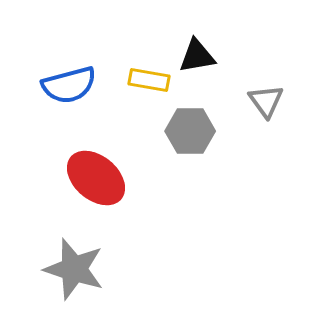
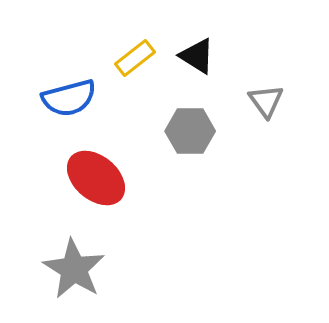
black triangle: rotated 42 degrees clockwise
yellow rectangle: moved 14 px left, 22 px up; rotated 48 degrees counterclockwise
blue semicircle: moved 13 px down
gray star: rotated 14 degrees clockwise
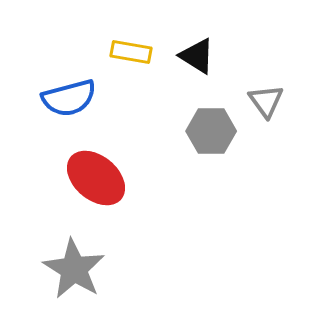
yellow rectangle: moved 4 px left, 6 px up; rotated 48 degrees clockwise
gray hexagon: moved 21 px right
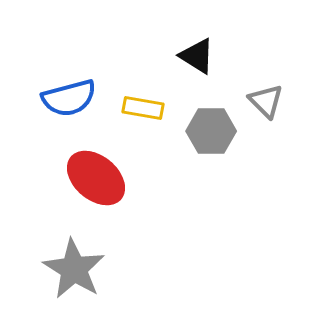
yellow rectangle: moved 12 px right, 56 px down
gray triangle: rotated 9 degrees counterclockwise
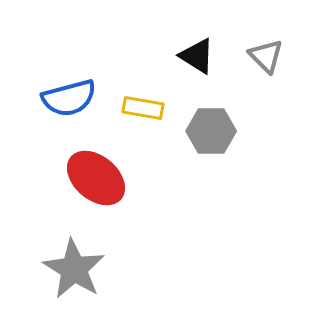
gray triangle: moved 45 px up
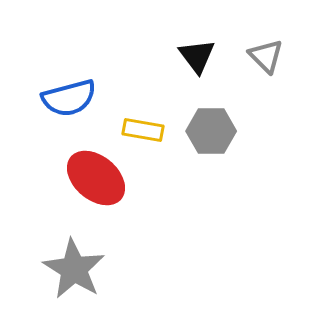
black triangle: rotated 21 degrees clockwise
yellow rectangle: moved 22 px down
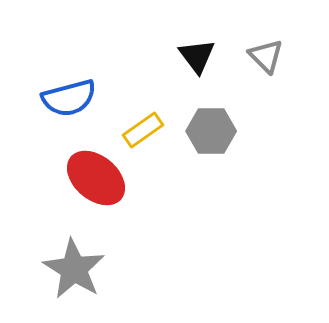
yellow rectangle: rotated 45 degrees counterclockwise
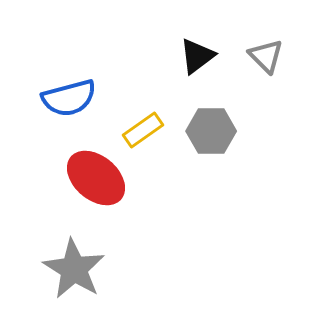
black triangle: rotated 30 degrees clockwise
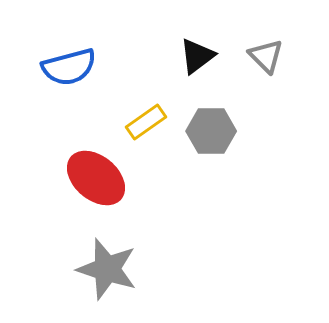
blue semicircle: moved 31 px up
yellow rectangle: moved 3 px right, 8 px up
gray star: moved 33 px right; rotated 14 degrees counterclockwise
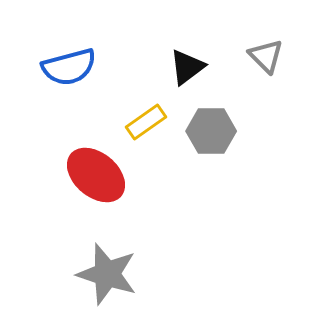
black triangle: moved 10 px left, 11 px down
red ellipse: moved 3 px up
gray star: moved 5 px down
